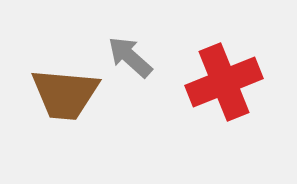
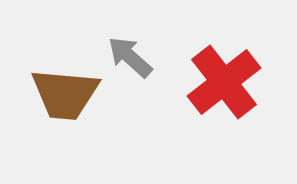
red cross: rotated 16 degrees counterclockwise
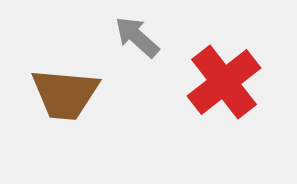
gray arrow: moved 7 px right, 20 px up
